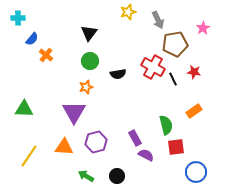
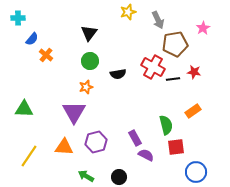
black line: rotated 72 degrees counterclockwise
orange rectangle: moved 1 px left
black circle: moved 2 px right, 1 px down
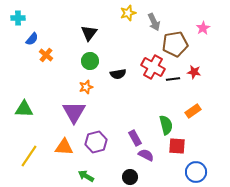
yellow star: moved 1 px down
gray arrow: moved 4 px left, 2 px down
red square: moved 1 px right, 1 px up; rotated 12 degrees clockwise
black circle: moved 11 px right
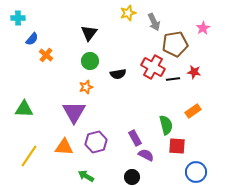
black circle: moved 2 px right
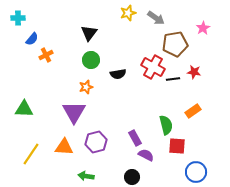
gray arrow: moved 2 px right, 4 px up; rotated 30 degrees counterclockwise
orange cross: rotated 24 degrees clockwise
green circle: moved 1 px right, 1 px up
yellow line: moved 2 px right, 2 px up
green arrow: rotated 21 degrees counterclockwise
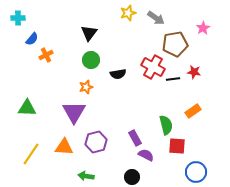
green triangle: moved 3 px right, 1 px up
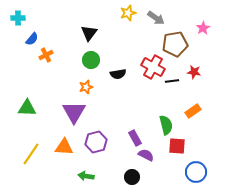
black line: moved 1 px left, 2 px down
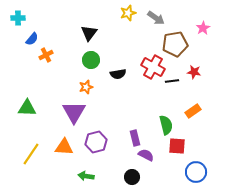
purple rectangle: rotated 14 degrees clockwise
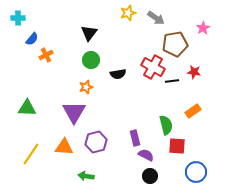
black circle: moved 18 px right, 1 px up
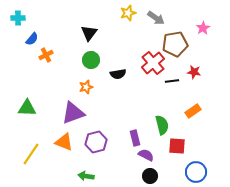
red cross: moved 4 px up; rotated 20 degrees clockwise
purple triangle: moved 1 px left, 1 px down; rotated 40 degrees clockwise
green semicircle: moved 4 px left
orange triangle: moved 5 px up; rotated 18 degrees clockwise
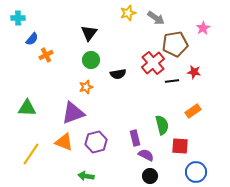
red square: moved 3 px right
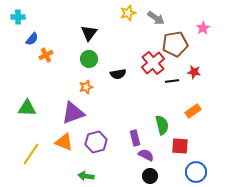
cyan cross: moved 1 px up
green circle: moved 2 px left, 1 px up
